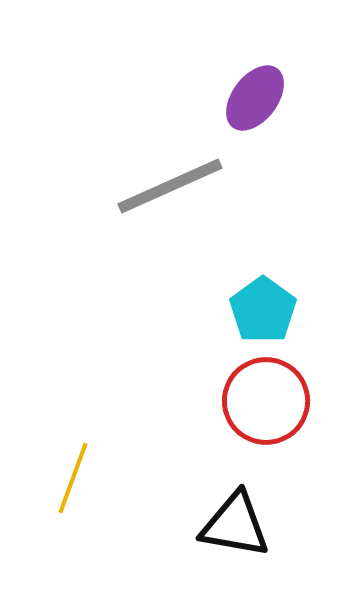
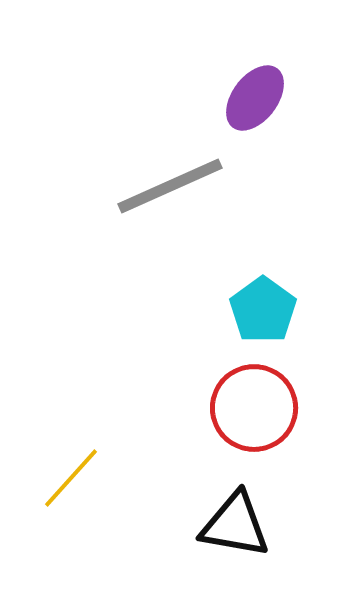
red circle: moved 12 px left, 7 px down
yellow line: moved 2 px left; rotated 22 degrees clockwise
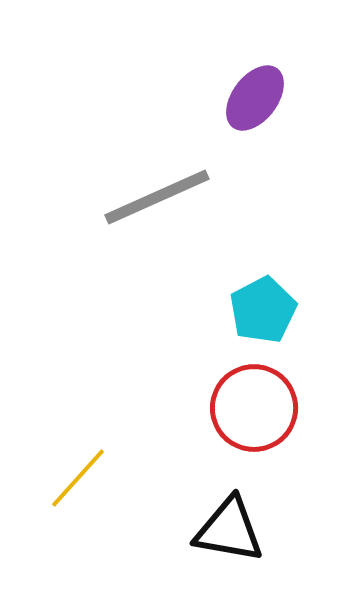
gray line: moved 13 px left, 11 px down
cyan pentagon: rotated 8 degrees clockwise
yellow line: moved 7 px right
black triangle: moved 6 px left, 5 px down
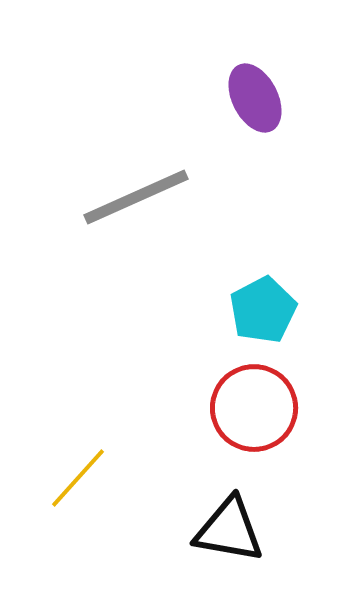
purple ellipse: rotated 64 degrees counterclockwise
gray line: moved 21 px left
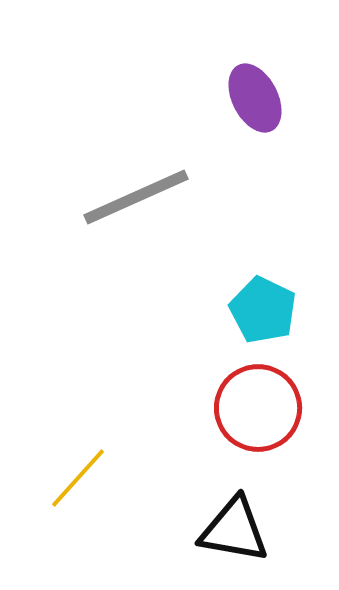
cyan pentagon: rotated 18 degrees counterclockwise
red circle: moved 4 px right
black triangle: moved 5 px right
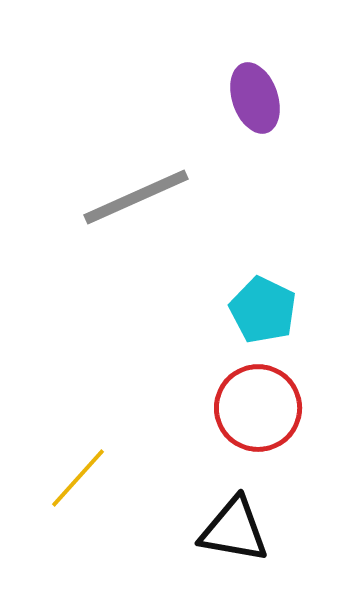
purple ellipse: rotated 8 degrees clockwise
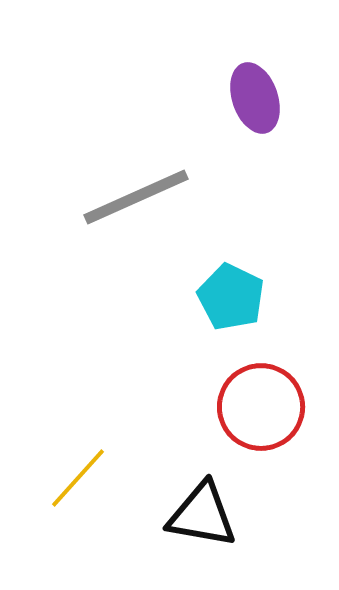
cyan pentagon: moved 32 px left, 13 px up
red circle: moved 3 px right, 1 px up
black triangle: moved 32 px left, 15 px up
